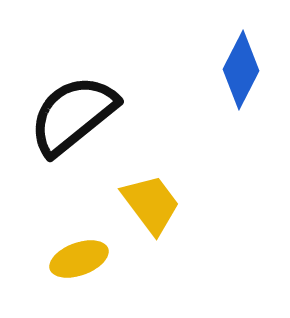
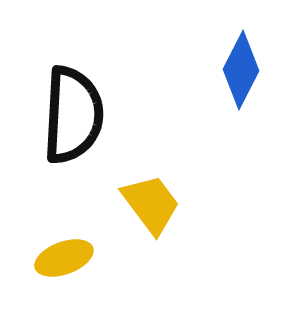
black semicircle: rotated 132 degrees clockwise
yellow ellipse: moved 15 px left, 1 px up
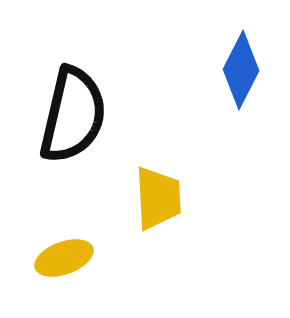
black semicircle: rotated 10 degrees clockwise
yellow trapezoid: moved 7 px right, 6 px up; rotated 34 degrees clockwise
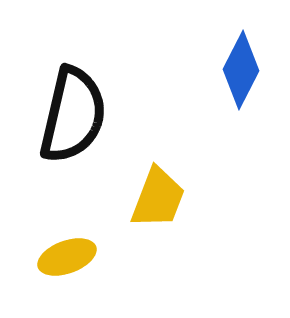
yellow trapezoid: rotated 24 degrees clockwise
yellow ellipse: moved 3 px right, 1 px up
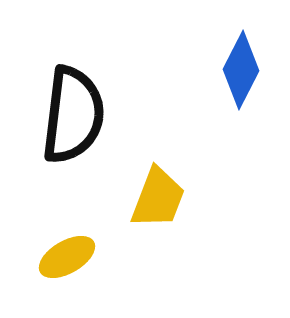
black semicircle: rotated 6 degrees counterclockwise
yellow ellipse: rotated 10 degrees counterclockwise
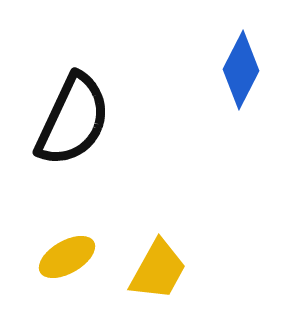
black semicircle: moved 5 px down; rotated 18 degrees clockwise
yellow trapezoid: moved 72 px down; rotated 8 degrees clockwise
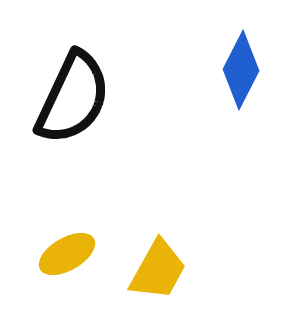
black semicircle: moved 22 px up
yellow ellipse: moved 3 px up
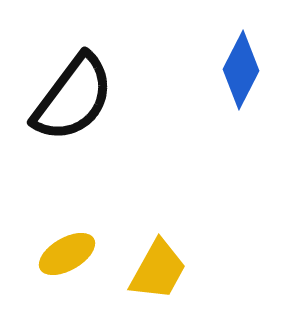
black semicircle: rotated 12 degrees clockwise
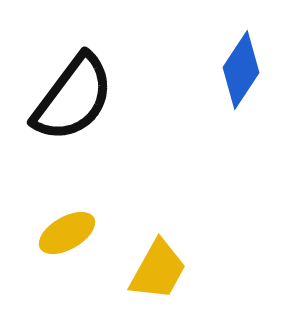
blue diamond: rotated 6 degrees clockwise
yellow ellipse: moved 21 px up
